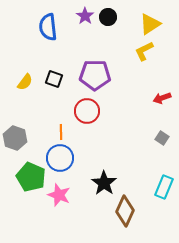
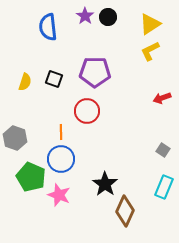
yellow L-shape: moved 6 px right
purple pentagon: moved 3 px up
yellow semicircle: rotated 18 degrees counterclockwise
gray square: moved 1 px right, 12 px down
blue circle: moved 1 px right, 1 px down
black star: moved 1 px right, 1 px down
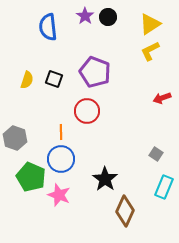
purple pentagon: rotated 20 degrees clockwise
yellow semicircle: moved 2 px right, 2 px up
gray square: moved 7 px left, 4 px down
black star: moved 5 px up
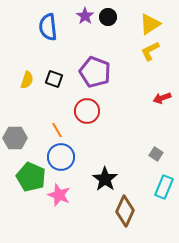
orange line: moved 4 px left, 2 px up; rotated 28 degrees counterclockwise
gray hexagon: rotated 20 degrees counterclockwise
blue circle: moved 2 px up
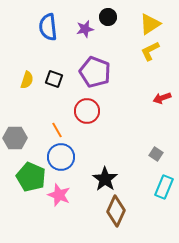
purple star: moved 13 px down; rotated 24 degrees clockwise
brown diamond: moved 9 px left
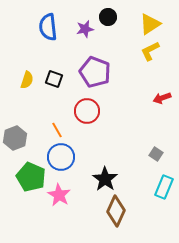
gray hexagon: rotated 20 degrees counterclockwise
pink star: rotated 10 degrees clockwise
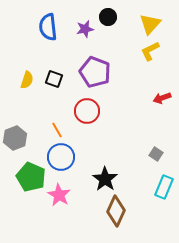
yellow triangle: rotated 15 degrees counterclockwise
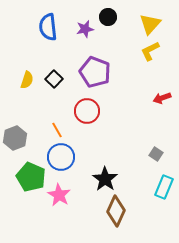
black square: rotated 24 degrees clockwise
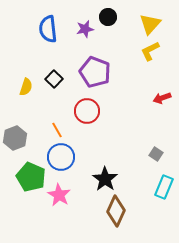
blue semicircle: moved 2 px down
yellow semicircle: moved 1 px left, 7 px down
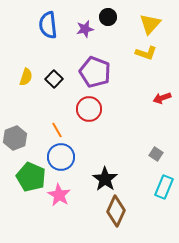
blue semicircle: moved 4 px up
yellow L-shape: moved 4 px left, 2 px down; rotated 135 degrees counterclockwise
yellow semicircle: moved 10 px up
red circle: moved 2 px right, 2 px up
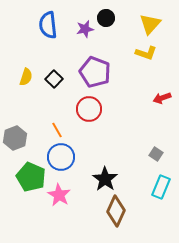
black circle: moved 2 px left, 1 px down
cyan rectangle: moved 3 px left
